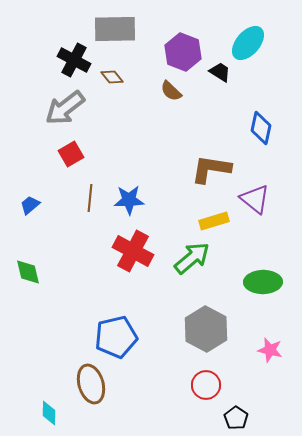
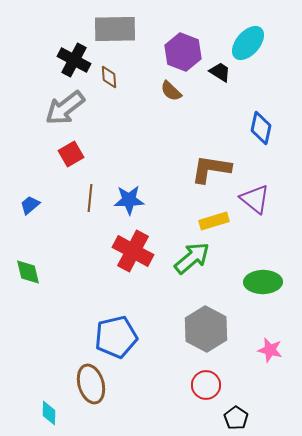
brown diamond: moved 3 px left; rotated 35 degrees clockwise
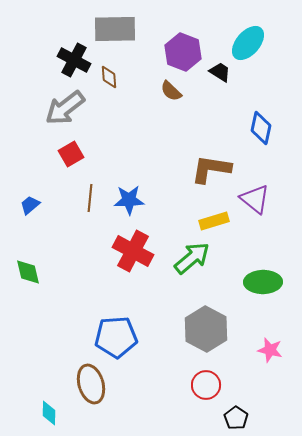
blue pentagon: rotated 9 degrees clockwise
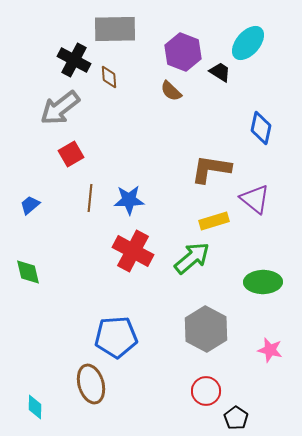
gray arrow: moved 5 px left
red circle: moved 6 px down
cyan diamond: moved 14 px left, 6 px up
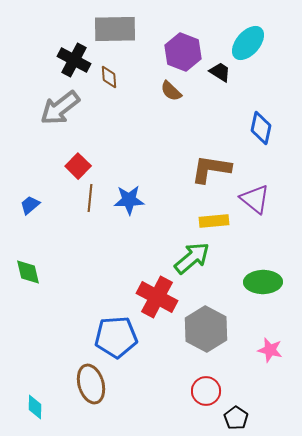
red square: moved 7 px right, 12 px down; rotated 15 degrees counterclockwise
yellow rectangle: rotated 12 degrees clockwise
red cross: moved 24 px right, 46 px down
